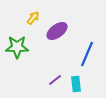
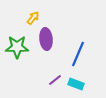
purple ellipse: moved 11 px left, 8 px down; rotated 60 degrees counterclockwise
blue line: moved 9 px left
cyan rectangle: rotated 63 degrees counterclockwise
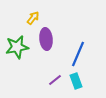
green star: rotated 10 degrees counterclockwise
cyan rectangle: moved 3 px up; rotated 49 degrees clockwise
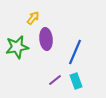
blue line: moved 3 px left, 2 px up
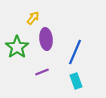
green star: rotated 25 degrees counterclockwise
purple line: moved 13 px left, 8 px up; rotated 16 degrees clockwise
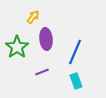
yellow arrow: moved 1 px up
